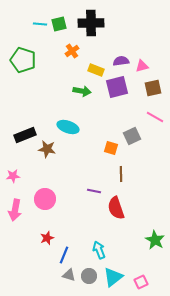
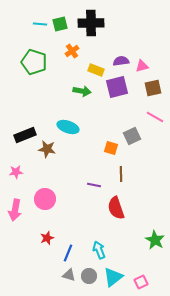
green square: moved 1 px right
green pentagon: moved 11 px right, 2 px down
pink star: moved 3 px right, 4 px up
purple line: moved 6 px up
blue line: moved 4 px right, 2 px up
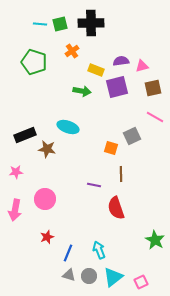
red star: moved 1 px up
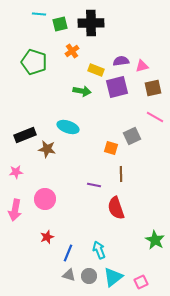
cyan line: moved 1 px left, 10 px up
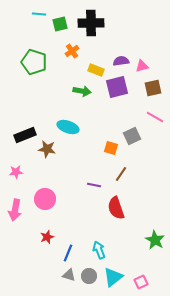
brown line: rotated 35 degrees clockwise
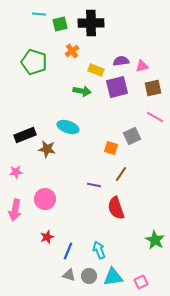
blue line: moved 2 px up
cyan triangle: rotated 30 degrees clockwise
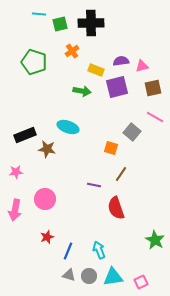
gray square: moved 4 px up; rotated 24 degrees counterclockwise
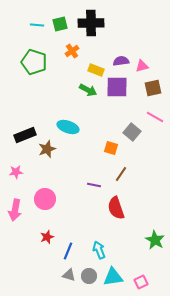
cyan line: moved 2 px left, 11 px down
purple square: rotated 15 degrees clockwise
green arrow: moved 6 px right, 1 px up; rotated 18 degrees clockwise
brown star: rotated 30 degrees counterclockwise
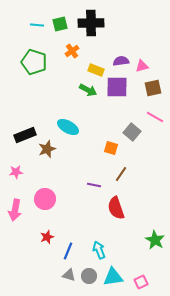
cyan ellipse: rotated 10 degrees clockwise
